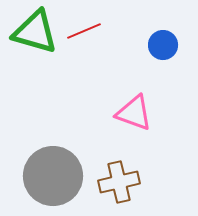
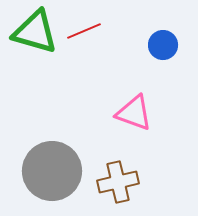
gray circle: moved 1 px left, 5 px up
brown cross: moved 1 px left
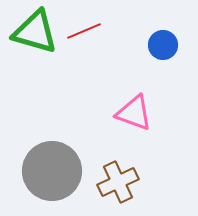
brown cross: rotated 12 degrees counterclockwise
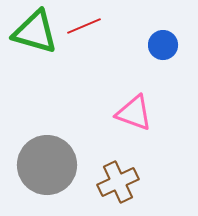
red line: moved 5 px up
gray circle: moved 5 px left, 6 px up
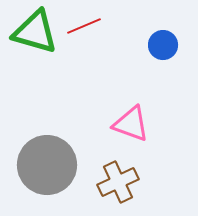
pink triangle: moved 3 px left, 11 px down
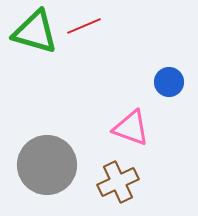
blue circle: moved 6 px right, 37 px down
pink triangle: moved 4 px down
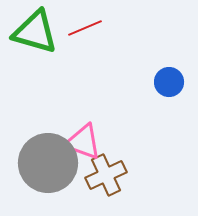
red line: moved 1 px right, 2 px down
pink triangle: moved 48 px left, 14 px down
gray circle: moved 1 px right, 2 px up
brown cross: moved 12 px left, 7 px up
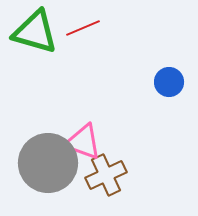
red line: moved 2 px left
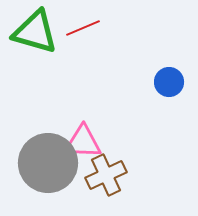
pink triangle: rotated 18 degrees counterclockwise
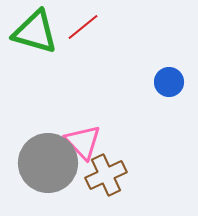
red line: moved 1 px up; rotated 16 degrees counterclockwise
pink triangle: rotated 45 degrees clockwise
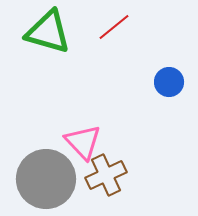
red line: moved 31 px right
green triangle: moved 13 px right
gray circle: moved 2 px left, 16 px down
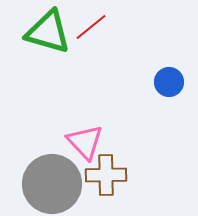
red line: moved 23 px left
pink triangle: moved 2 px right
brown cross: rotated 24 degrees clockwise
gray circle: moved 6 px right, 5 px down
